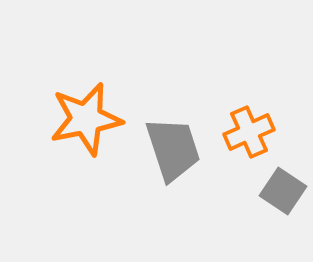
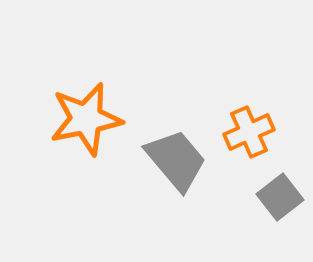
gray trapezoid: moved 3 px right, 11 px down; rotated 22 degrees counterclockwise
gray square: moved 3 px left, 6 px down; rotated 18 degrees clockwise
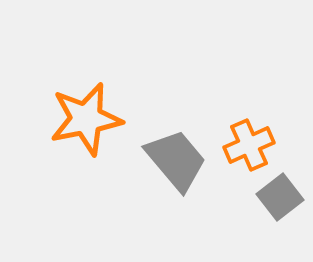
orange cross: moved 13 px down
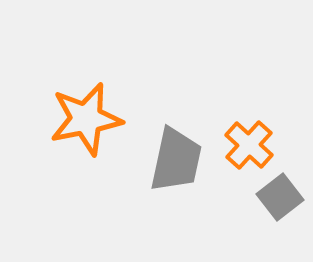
orange cross: rotated 24 degrees counterclockwise
gray trapezoid: rotated 52 degrees clockwise
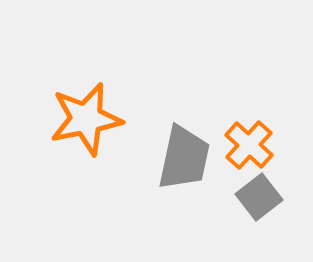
gray trapezoid: moved 8 px right, 2 px up
gray square: moved 21 px left
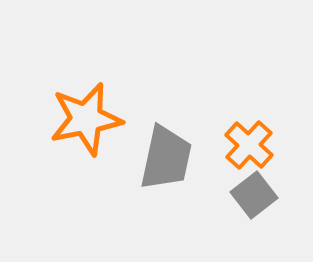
gray trapezoid: moved 18 px left
gray square: moved 5 px left, 2 px up
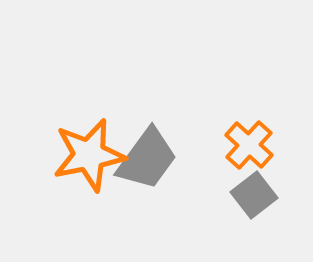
orange star: moved 3 px right, 36 px down
gray trapezoid: moved 19 px left, 1 px down; rotated 24 degrees clockwise
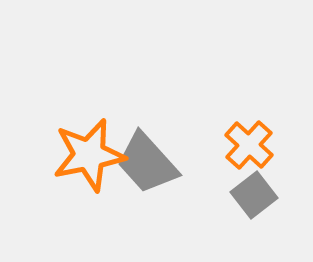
gray trapezoid: moved 4 px down; rotated 102 degrees clockwise
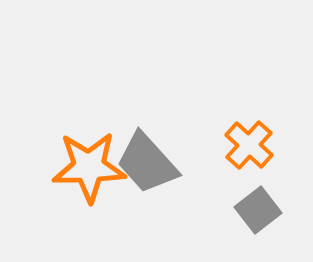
orange star: moved 12 px down; rotated 10 degrees clockwise
gray square: moved 4 px right, 15 px down
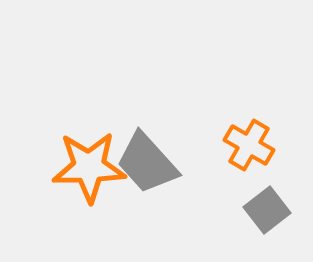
orange cross: rotated 12 degrees counterclockwise
gray square: moved 9 px right
